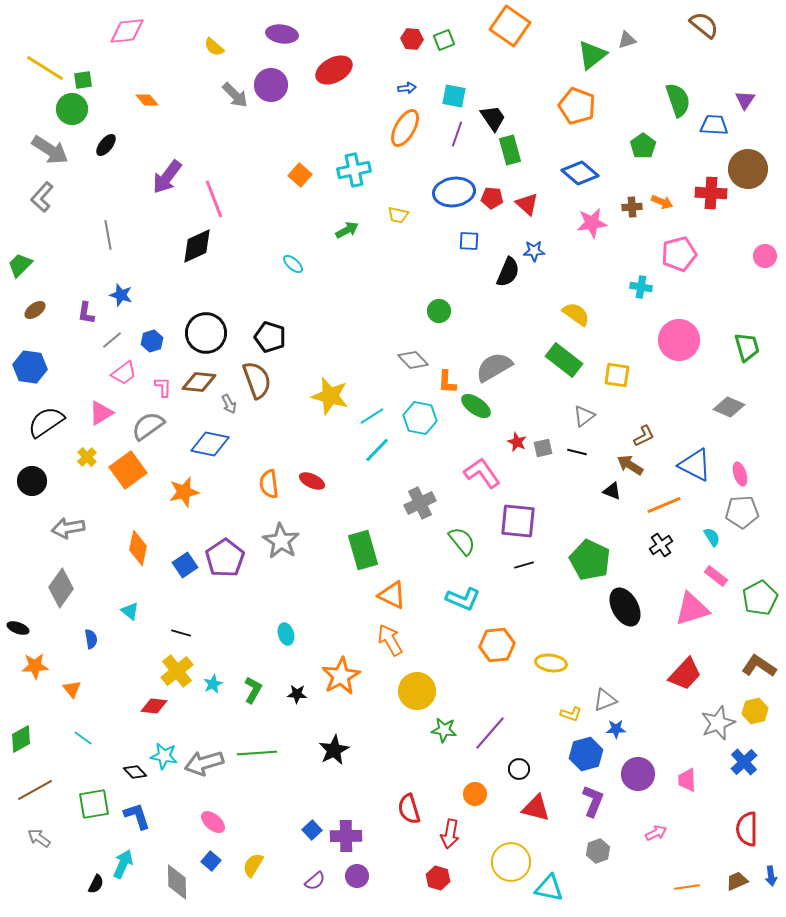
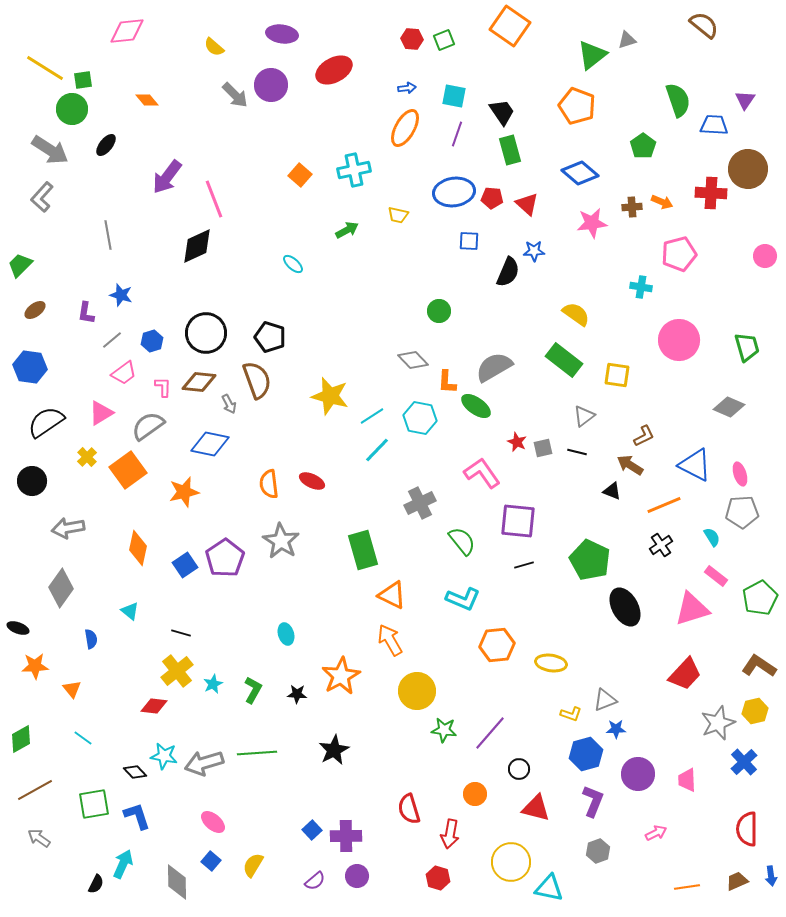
black trapezoid at (493, 118): moved 9 px right, 6 px up
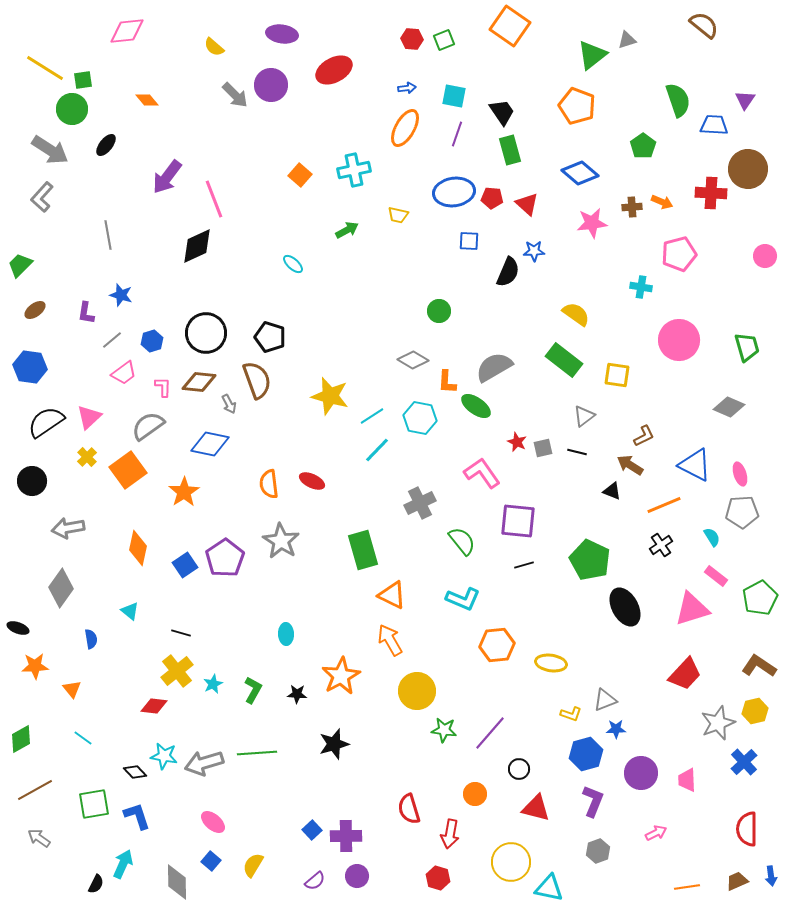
gray diamond at (413, 360): rotated 16 degrees counterclockwise
pink triangle at (101, 413): moved 12 px left, 4 px down; rotated 12 degrees counterclockwise
orange star at (184, 492): rotated 20 degrees counterclockwise
cyan ellipse at (286, 634): rotated 15 degrees clockwise
black star at (334, 750): moved 6 px up; rotated 12 degrees clockwise
purple circle at (638, 774): moved 3 px right, 1 px up
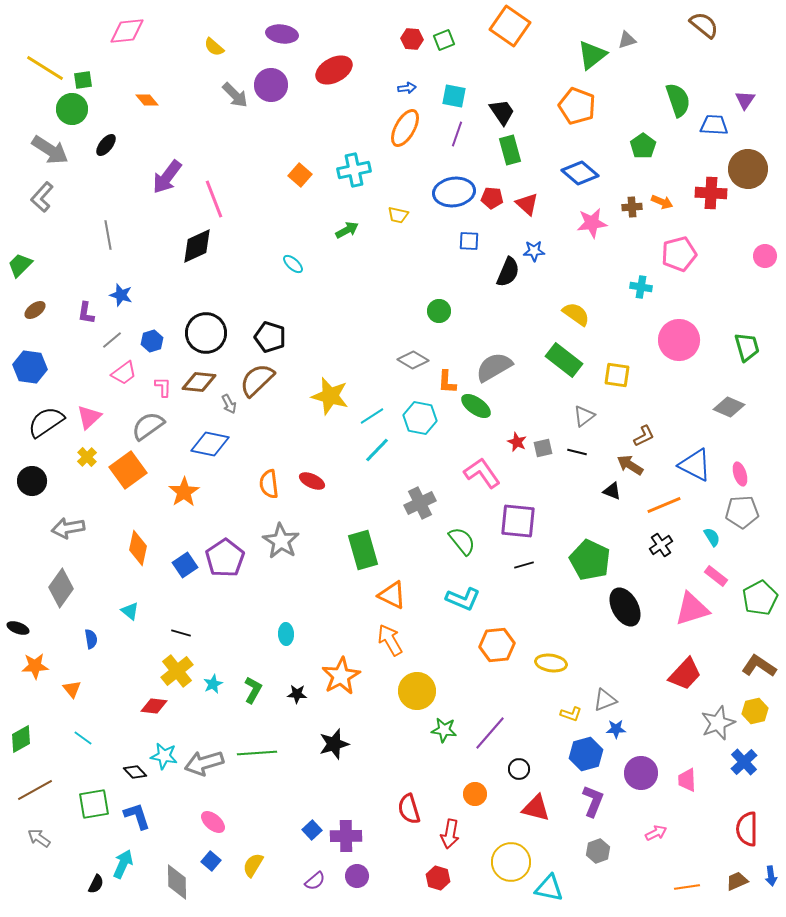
brown semicircle at (257, 380): rotated 114 degrees counterclockwise
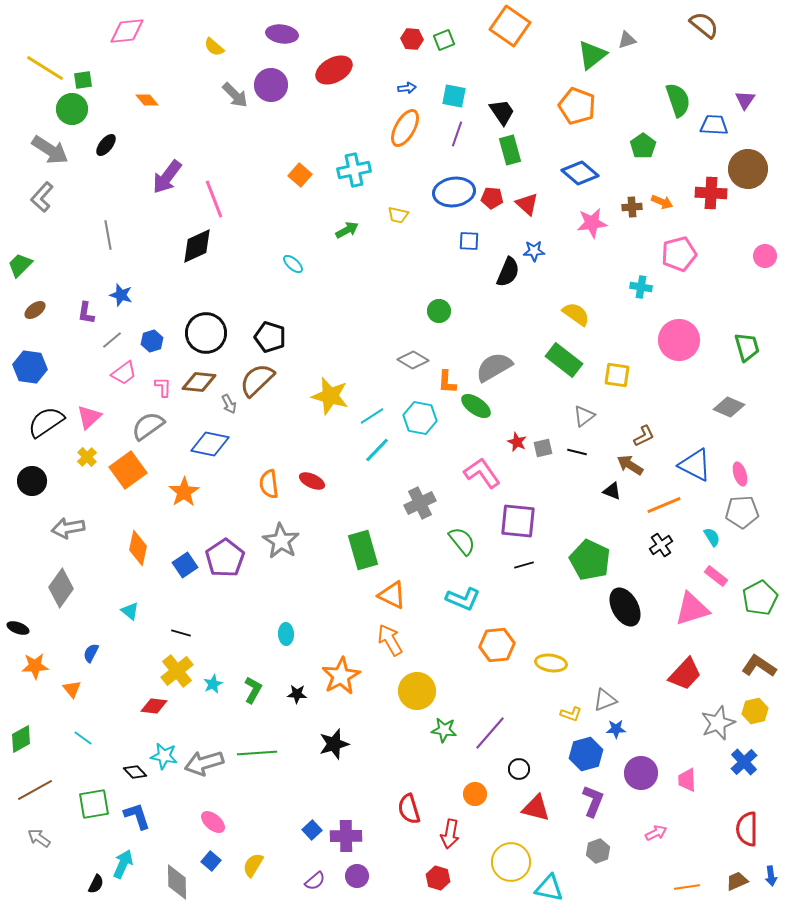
blue semicircle at (91, 639): moved 14 px down; rotated 144 degrees counterclockwise
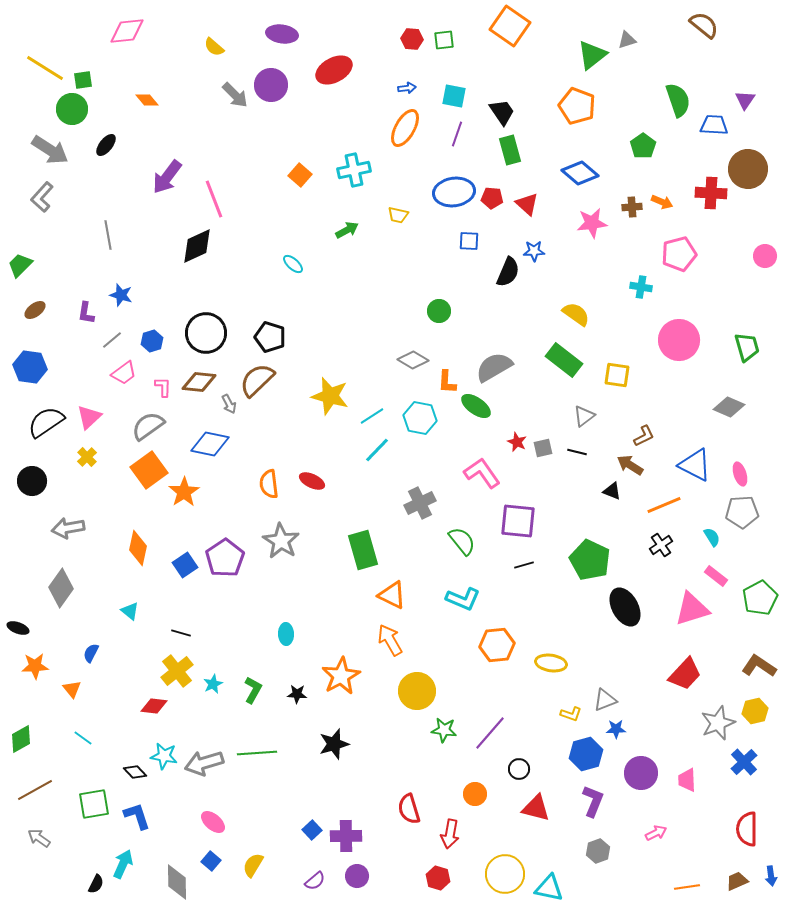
green square at (444, 40): rotated 15 degrees clockwise
orange square at (128, 470): moved 21 px right
yellow circle at (511, 862): moved 6 px left, 12 px down
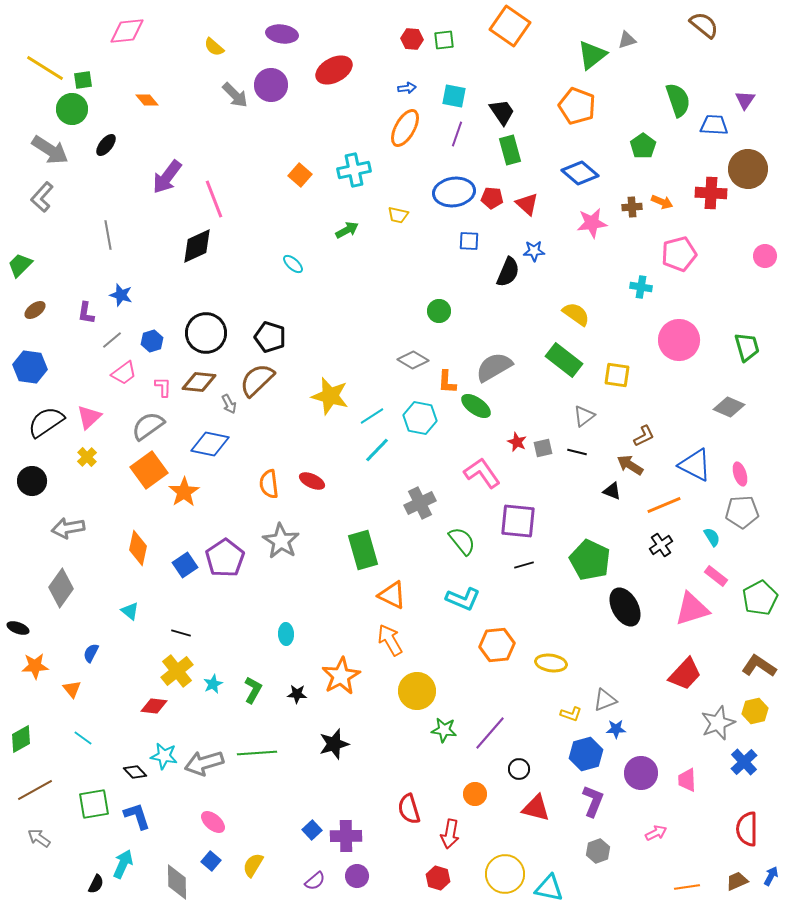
blue arrow at (771, 876): rotated 144 degrees counterclockwise
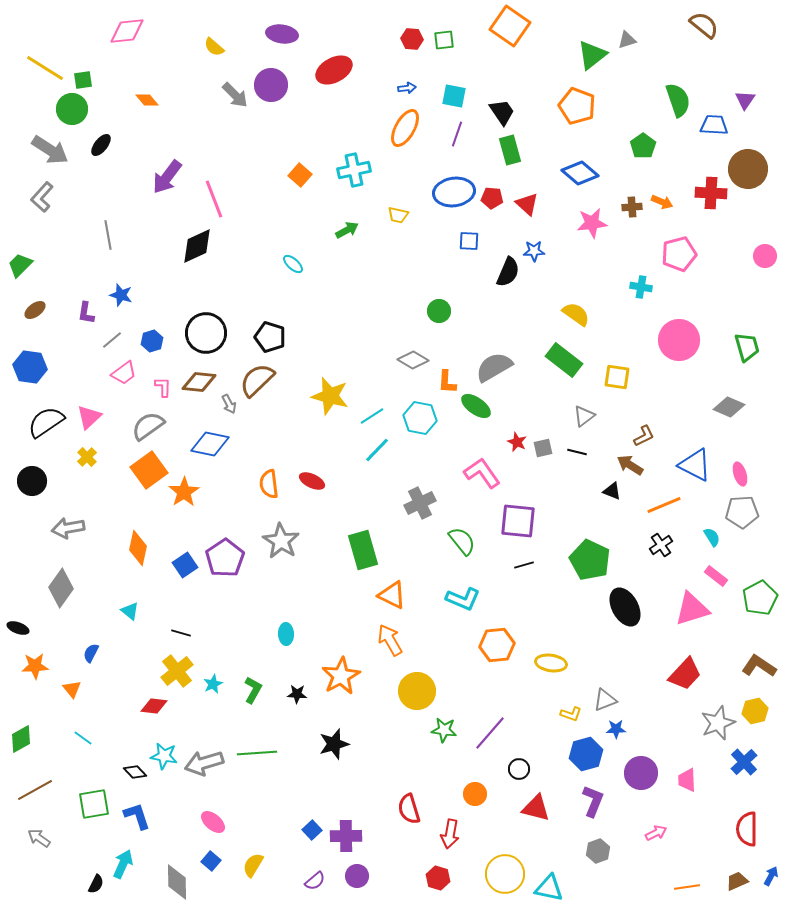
black ellipse at (106, 145): moved 5 px left
yellow square at (617, 375): moved 2 px down
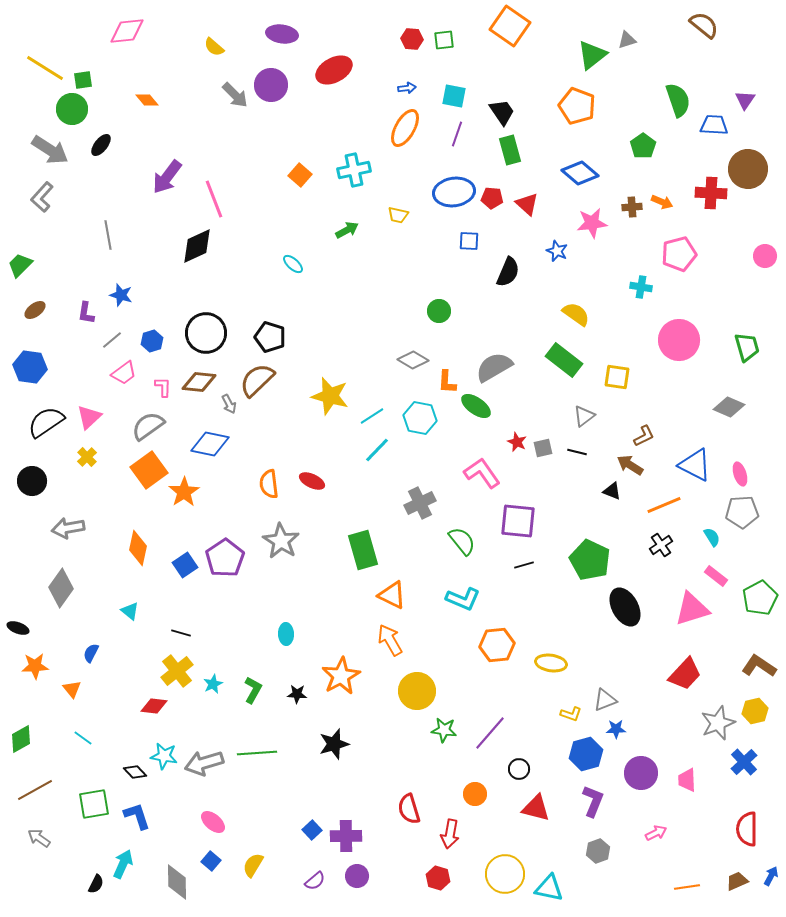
blue star at (534, 251): moved 23 px right; rotated 25 degrees clockwise
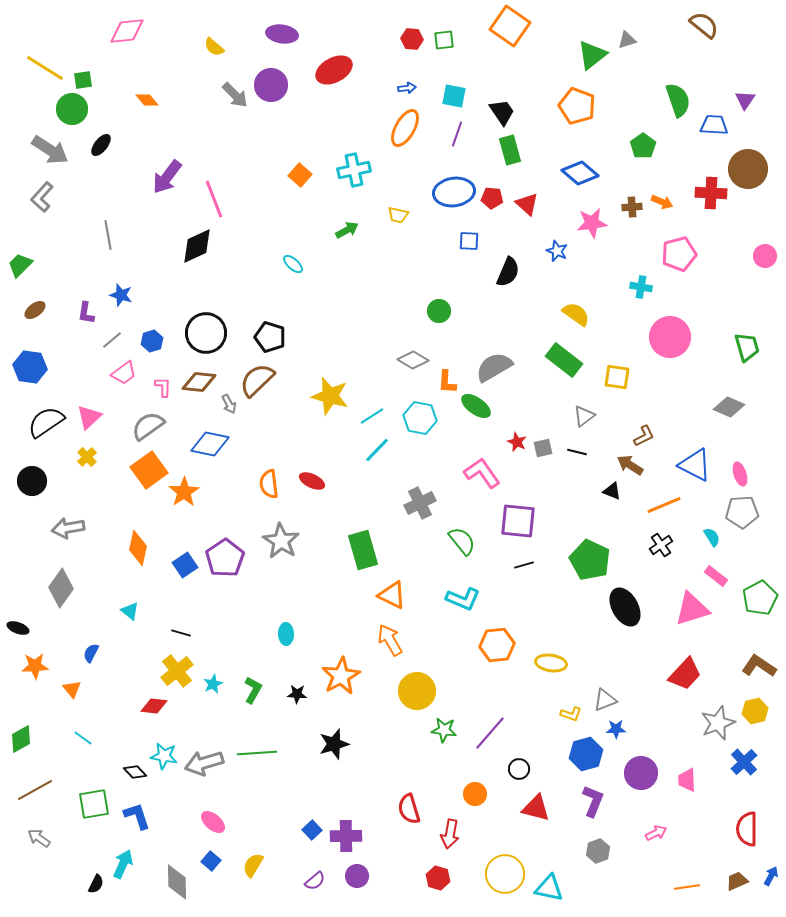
pink circle at (679, 340): moved 9 px left, 3 px up
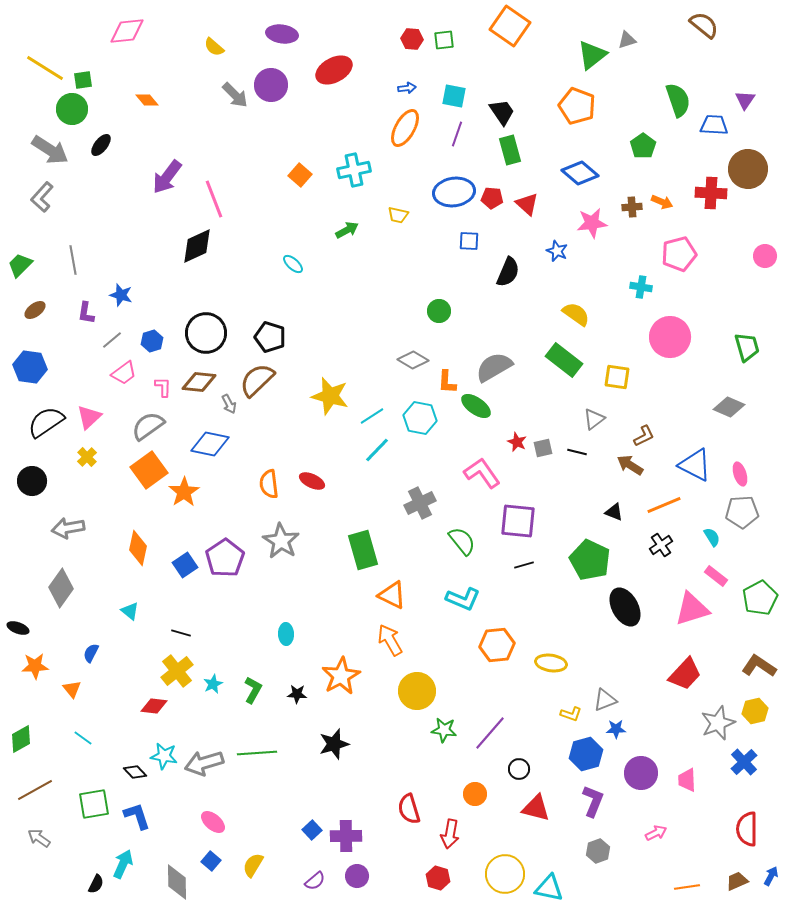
gray line at (108, 235): moved 35 px left, 25 px down
gray triangle at (584, 416): moved 10 px right, 3 px down
black triangle at (612, 491): moved 2 px right, 21 px down
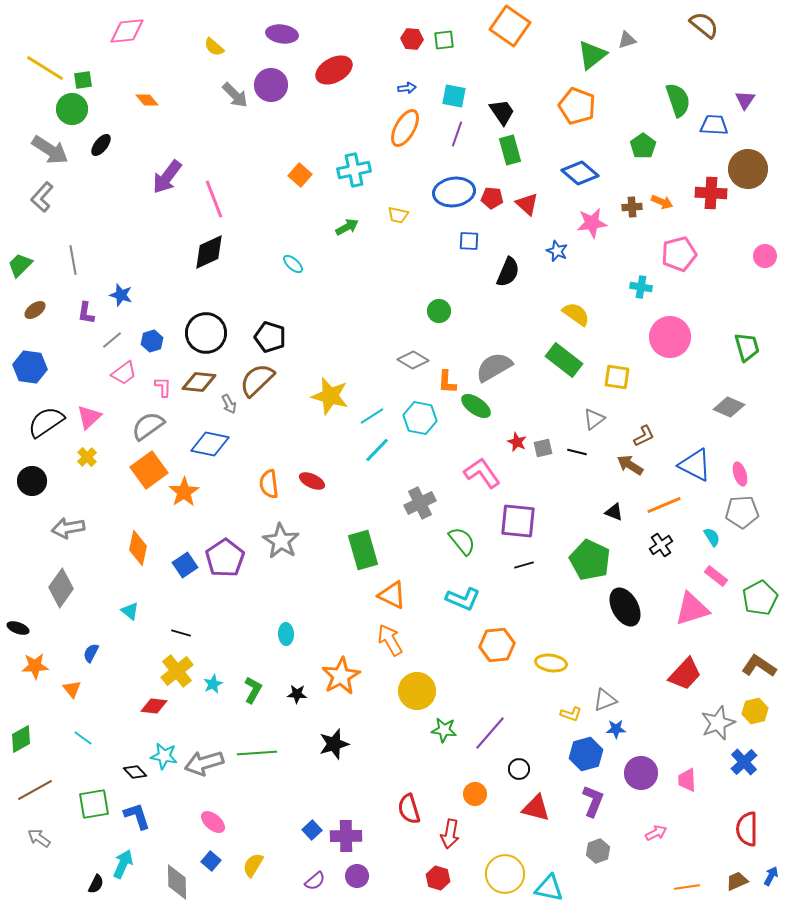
green arrow at (347, 230): moved 3 px up
black diamond at (197, 246): moved 12 px right, 6 px down
